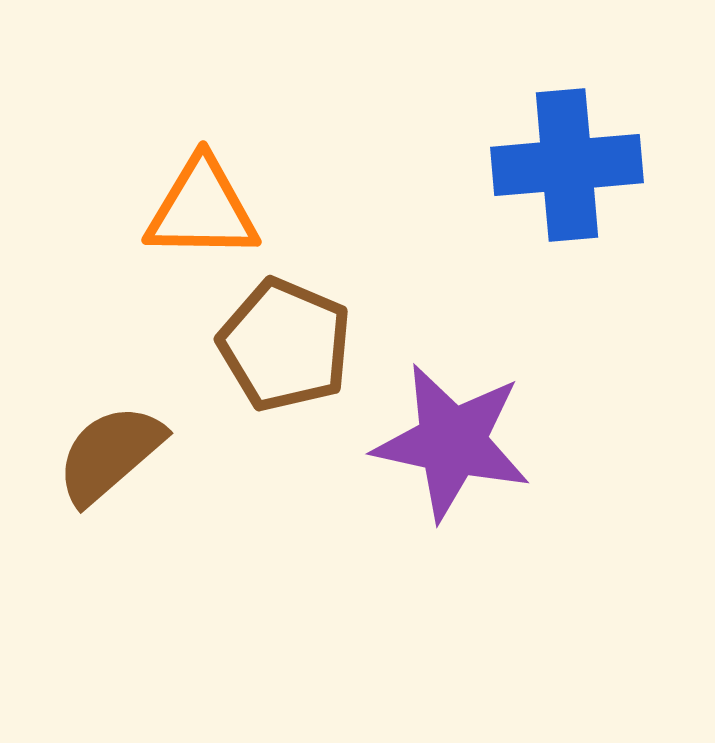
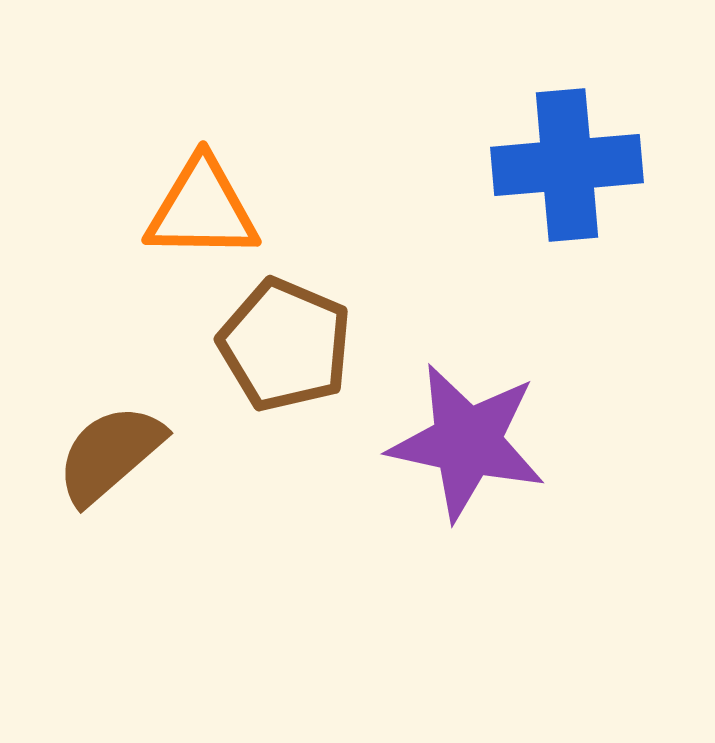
purple star: moved 15 px right
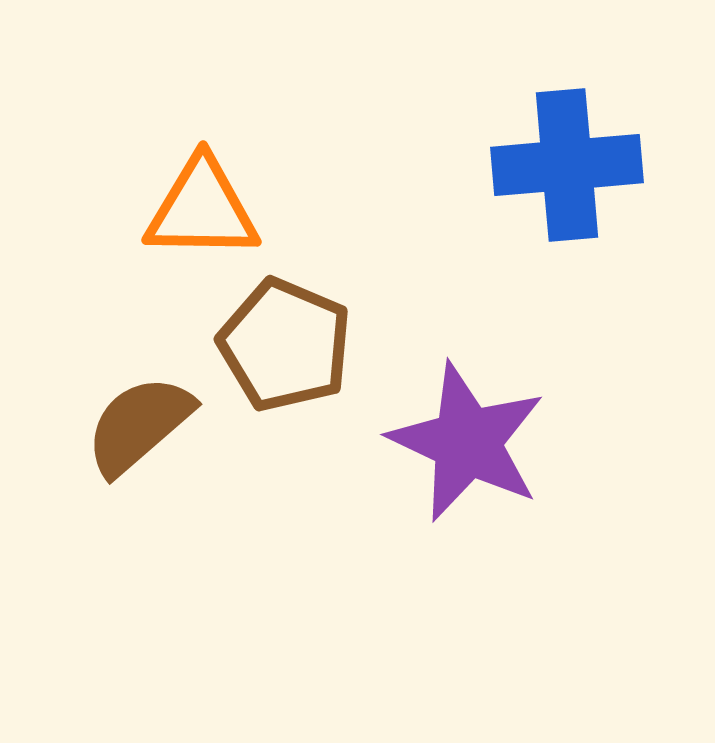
purple star: rotated 13 degrees clockwise
brown semicircle: moved 29 px right, 29 px up
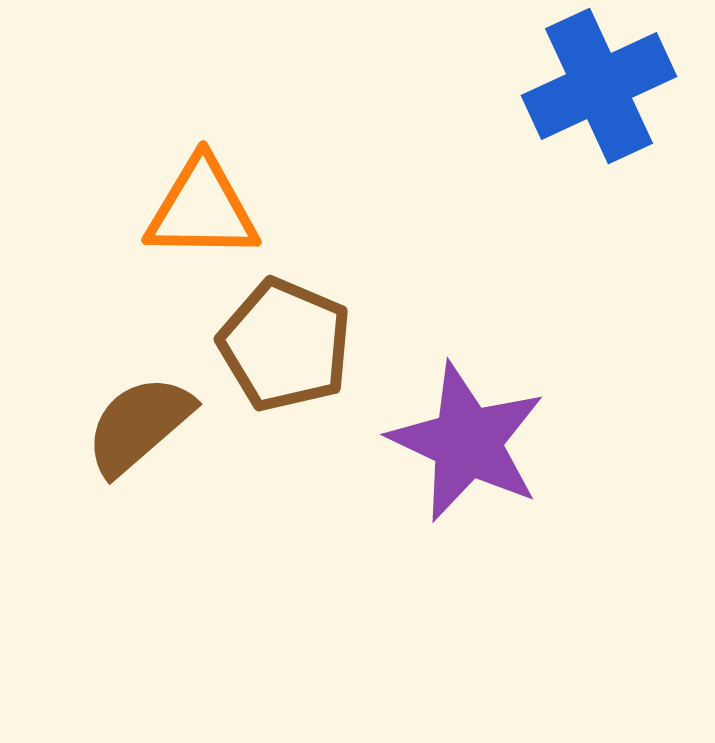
blue cross: moved 32 px right, 79 px up; rotated 20 degrees counterclockwise
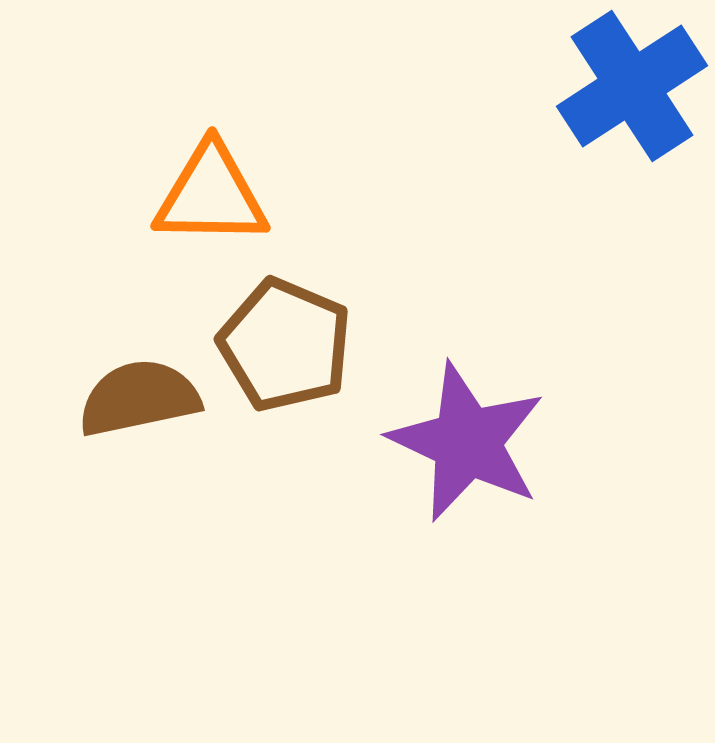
blue cross: moved 33 px right; rotated 8 degrees counterclockwise
orange triangle: moved 9 px right, 14 px up
brown semicircle: moved 27 px up; rotated 29 degrees clockwise
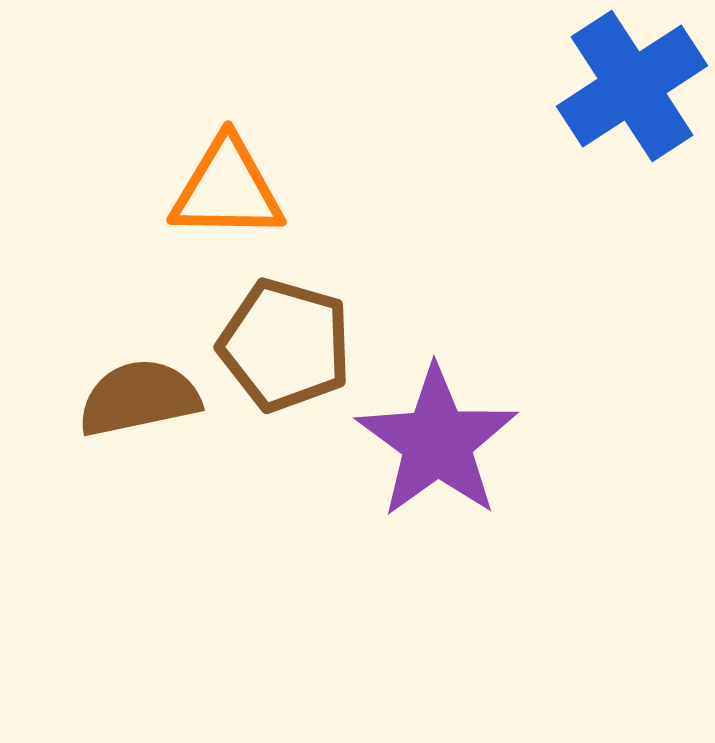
orange triangle: moved 16 px right, 6 px up
brown pentagon: rotated 7 degrees counterclockwise
purple star: moved 30 px left; rotated 11 degrees clockwise
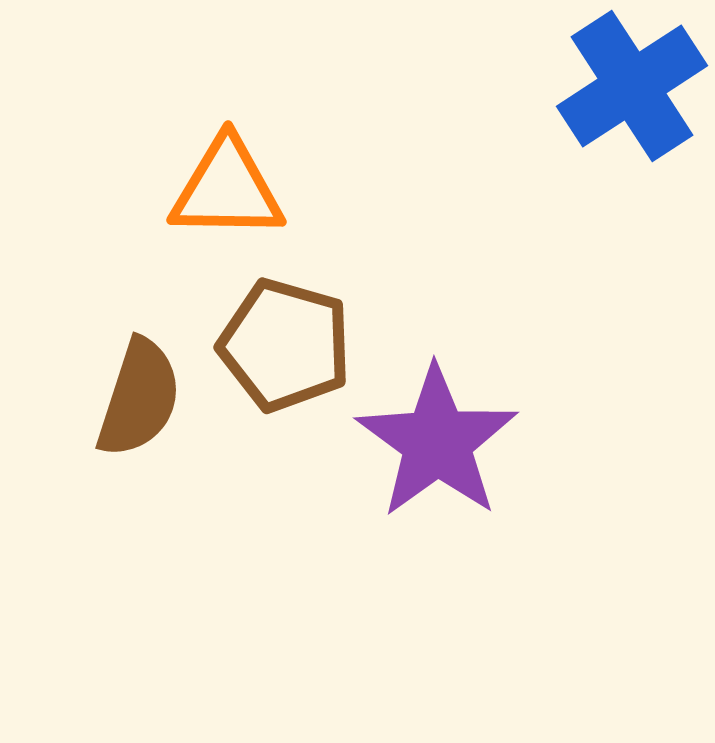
brown semicircle: rotated 120 degrees clockwise
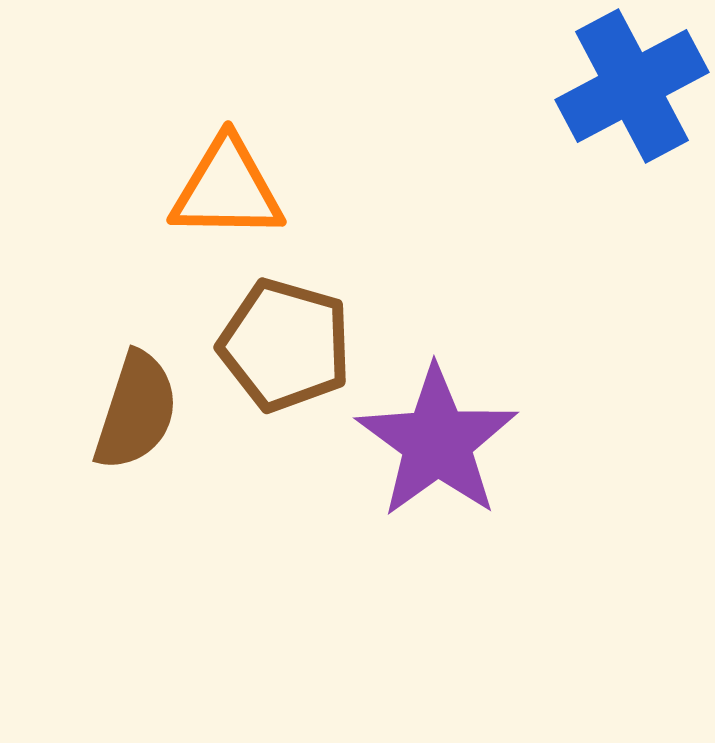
blue cross: rotated 5 degrees clockwise
brown semicircle: moved 3 px left, 13 px down
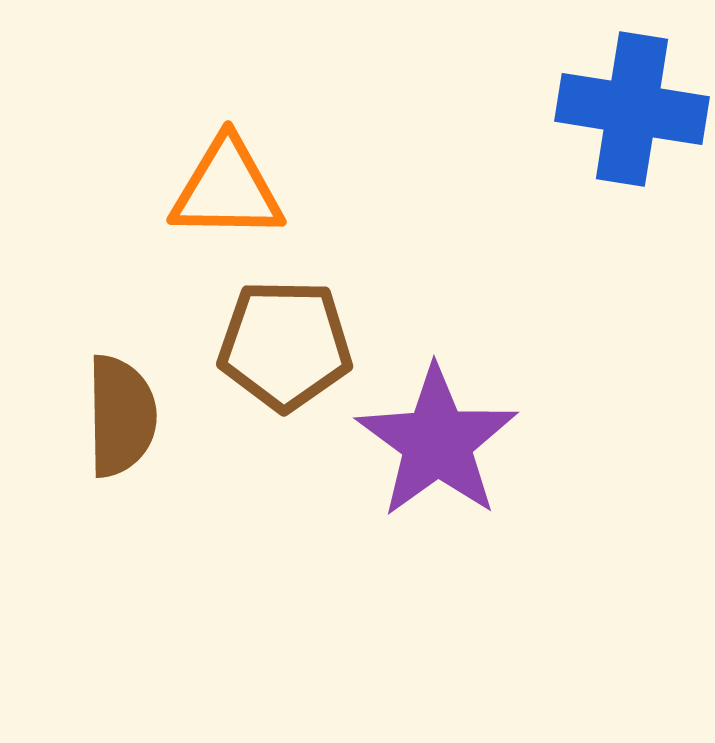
blue cross: moved 23 px down; rotated 37 degrees clockwise
brown pentagon: rotated 15 degrees counterclockwise
brown semicircle: moved 15 px left, 5 px down; rotated 19 degrees counterclockwise
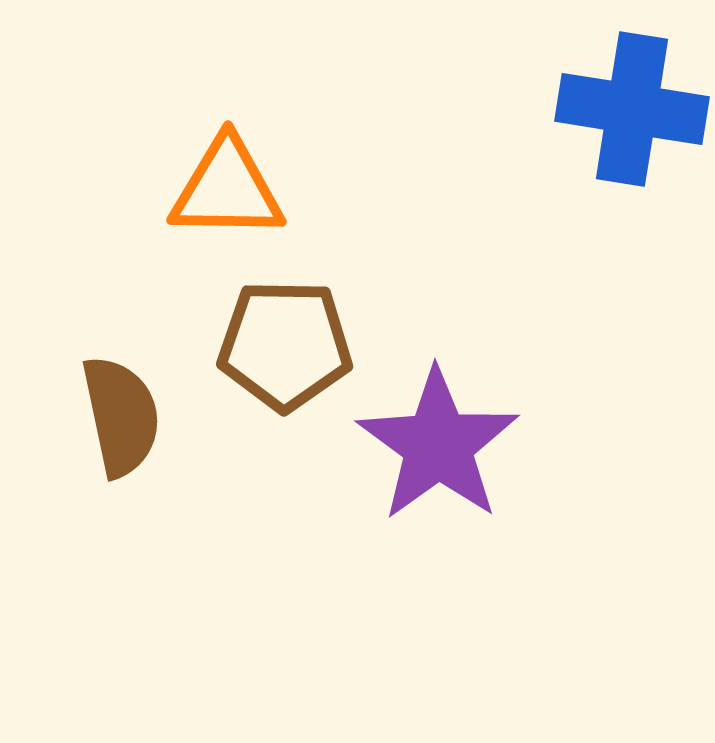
brown semicircle: rotated 11 degrees counterclockwise
purple star: moved 1 px right, 3 px down
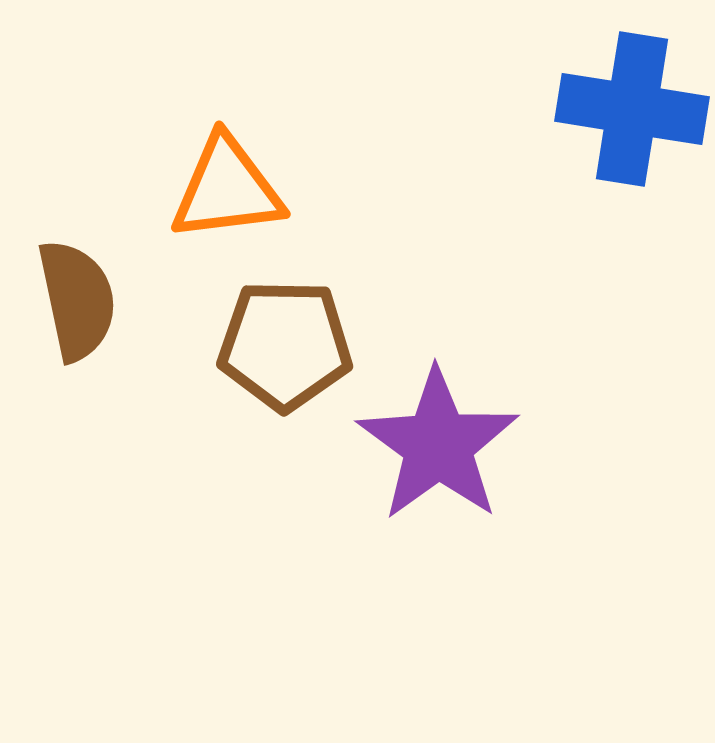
orange triangle: rotated 8 degrees counterclockwise
brown semicircle: moved 44 px left, 116 px up
